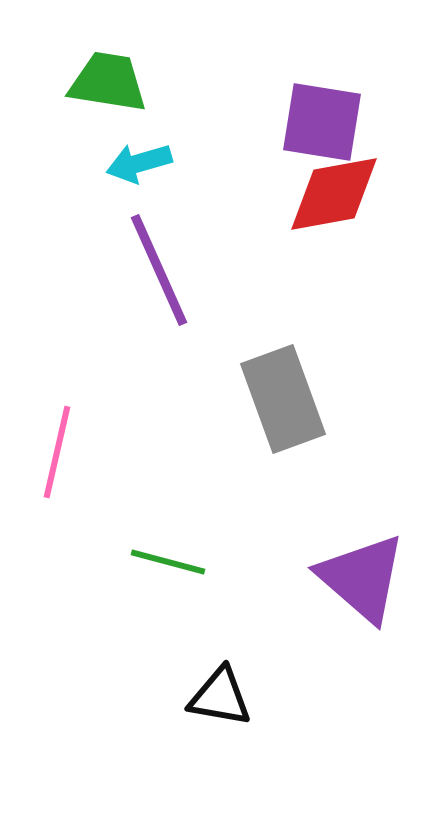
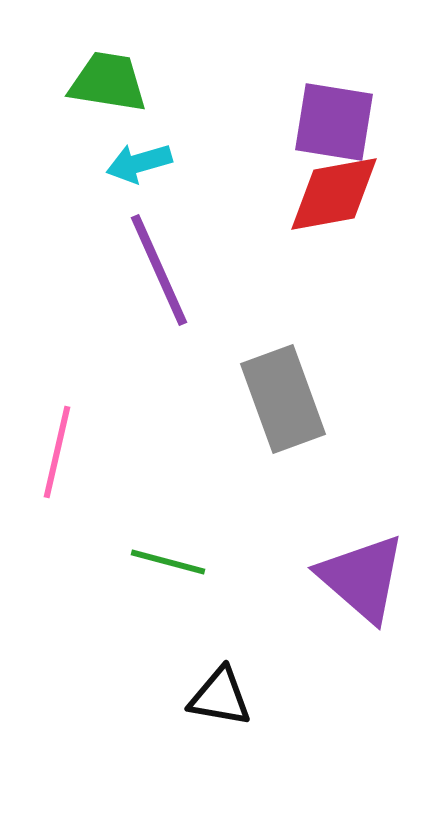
purple square: moved 12 px right
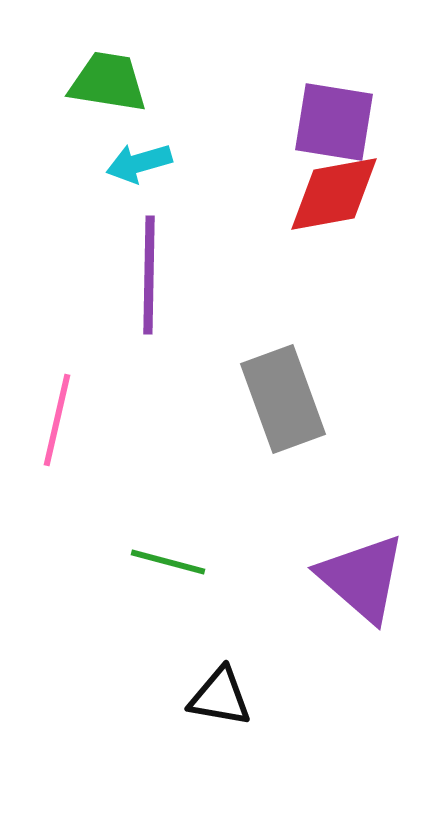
purple line: moved 10 px left, 5 px down; rotated 25 degrees clockwise
pink line: moved 32 px up
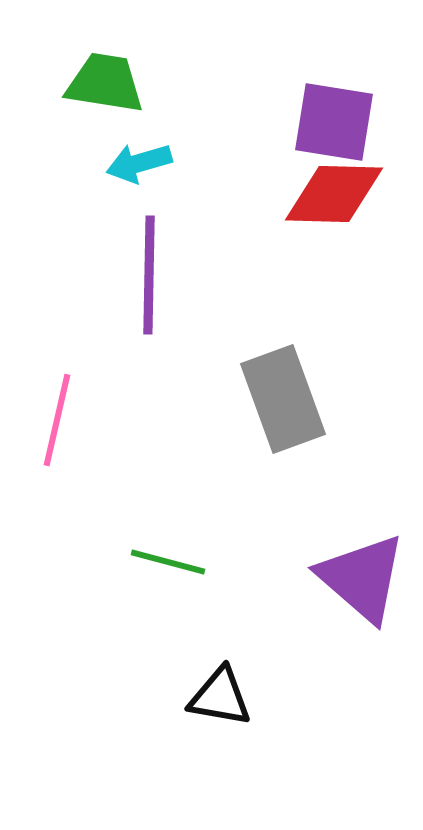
green trapezoid: moved 3 px left, 1 px down
red diamond: rotated 12 degrees clockwise
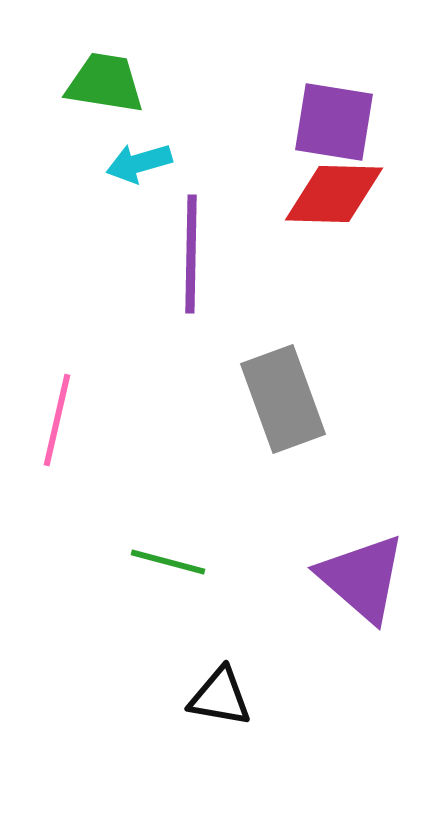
purple line: moved 42 px right, 21 px up
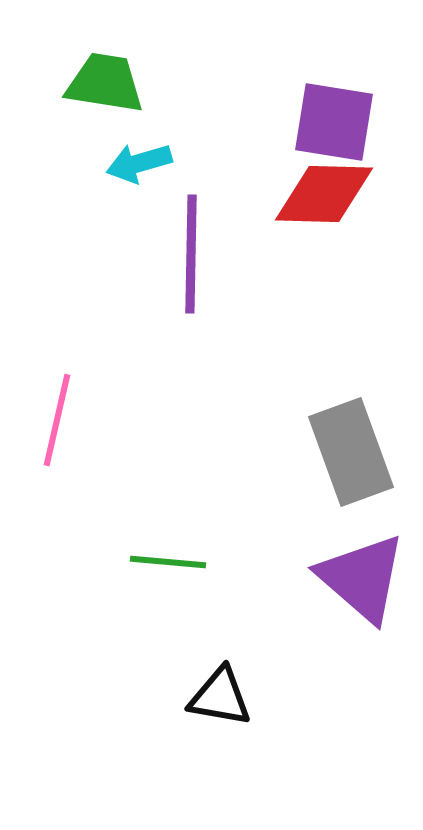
red diamond: moved 10 px left
gray rectangle: moved 68 px right, 53 px down
green line: rotated 10 degrees counterclockwise
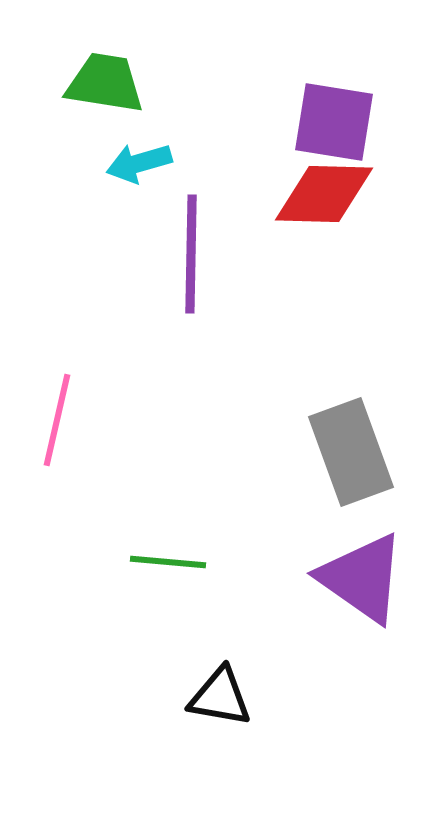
purple triangle: rotated 6 degrees counterclockwise
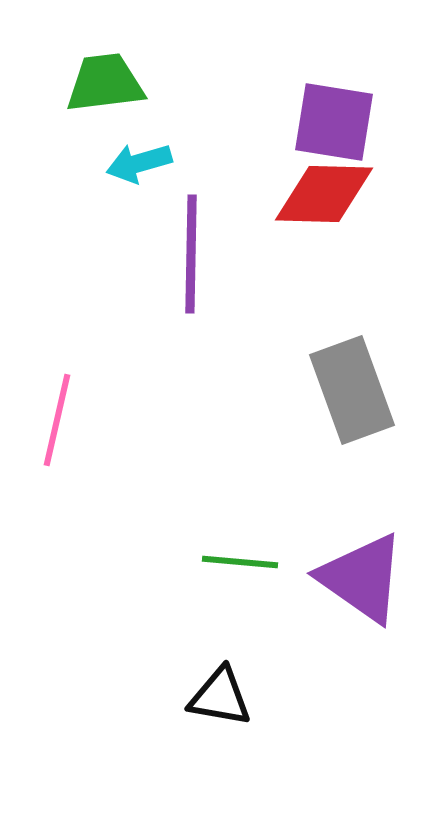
green trapezoid: rotated 16 degrees counterclockwise
gray rectangle: moved 1 px right, 62 px up
green line: moved 72 px right
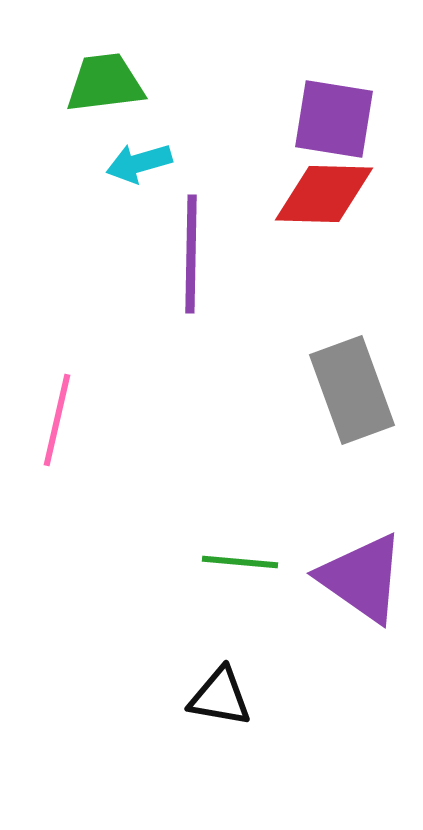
purple square: moved 3 px up
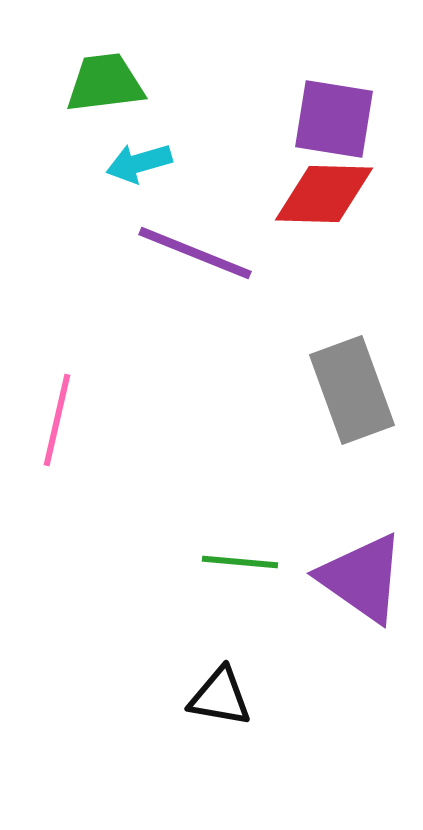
purple line: moved 4 px right, 1 px up; rotated 69 degrees counterclockwise
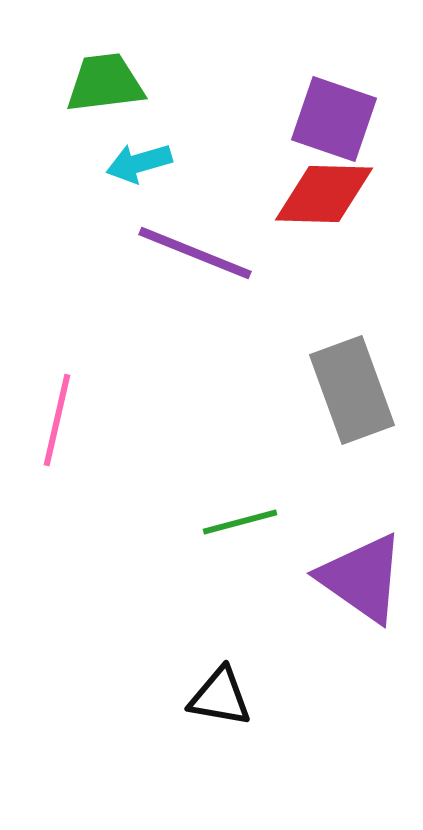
purple square: rotated 10 degrees clockwise
green line: moved 40 px up; rotated 20 degrees counterclockwise
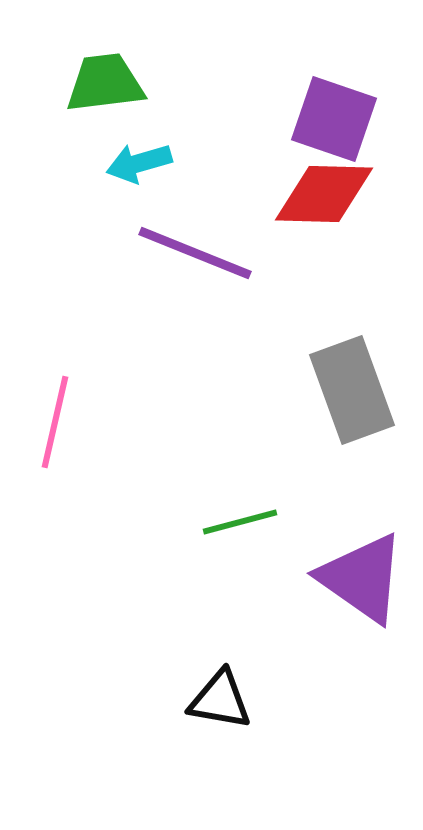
pink line: moved 2 px left, 2 px down
black triangle: moved 3 px down
